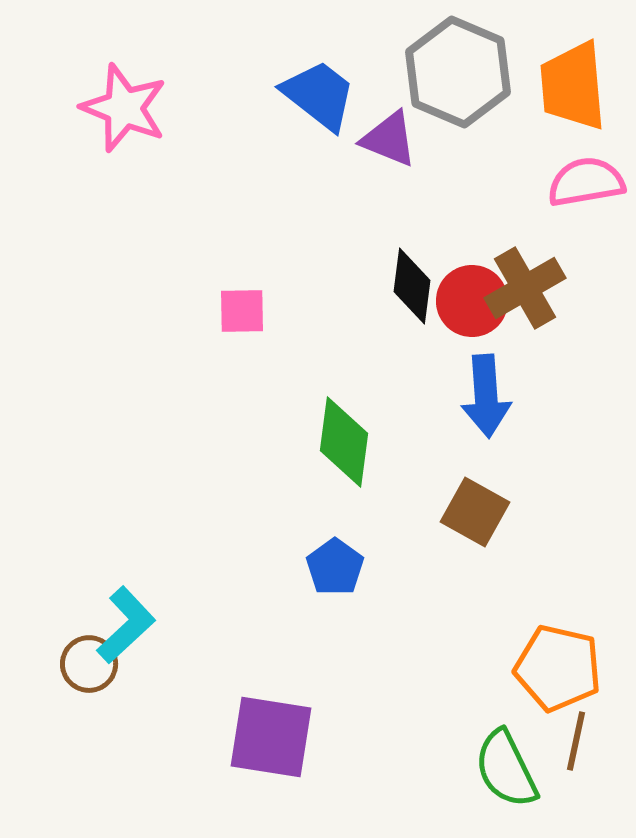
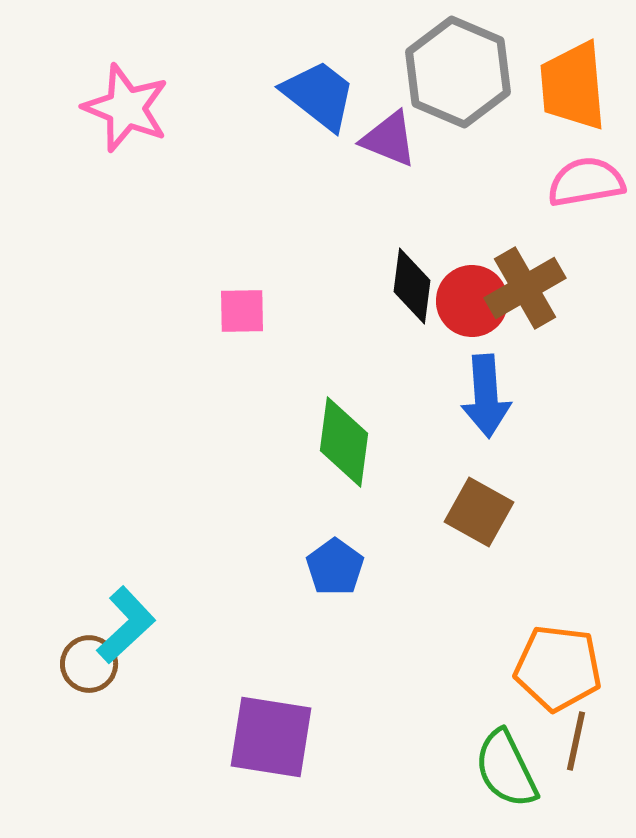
pink star: moved 2 px right
brown square: moved 4 px right
orange pentagon: rotated 6 degrees counterclockwise
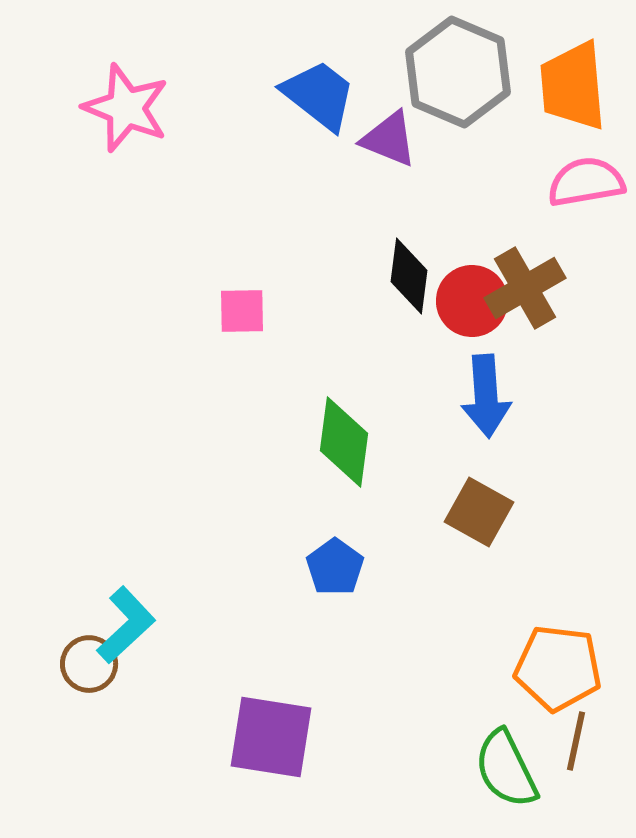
black diamond: moved 3 px left, 10 px up
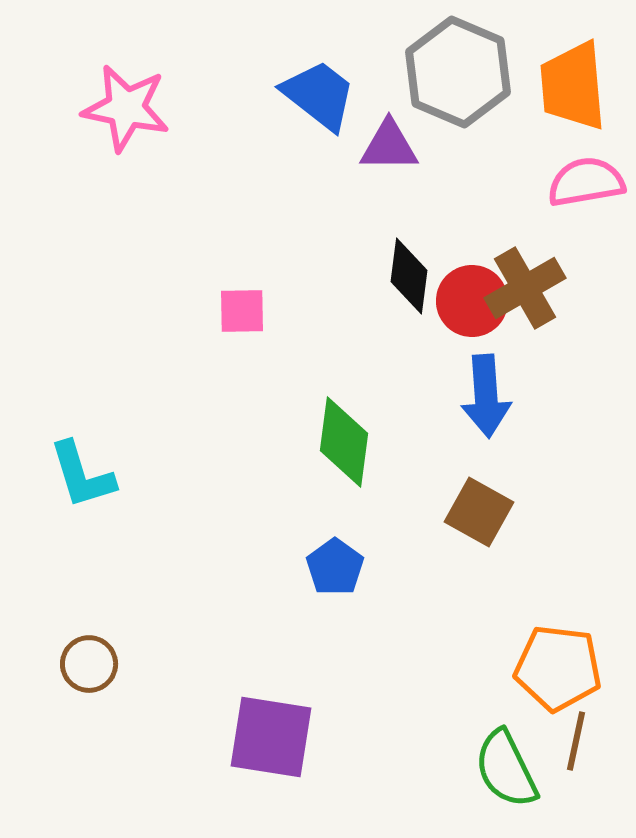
pink star: rotated 10 degrees counterclockwise
purple triangle: moved 7 px down; rotated 22 degrees counterclockwise
cyan L-shape: moved 44 px left, 150 px up; rotated 116 degrees clockwise
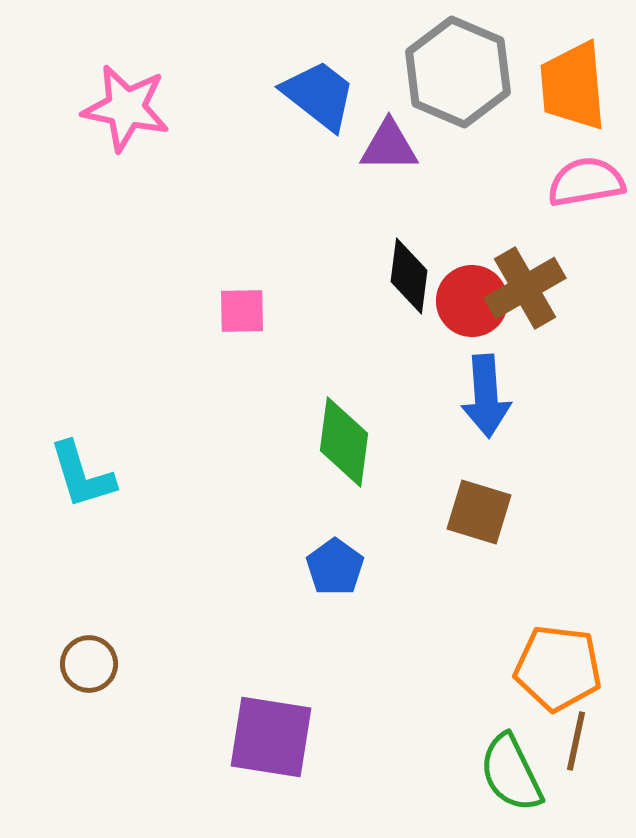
brown square: rotated 12 degrees counterclockwise
green semicircle: moved 5 px right, 4 px down
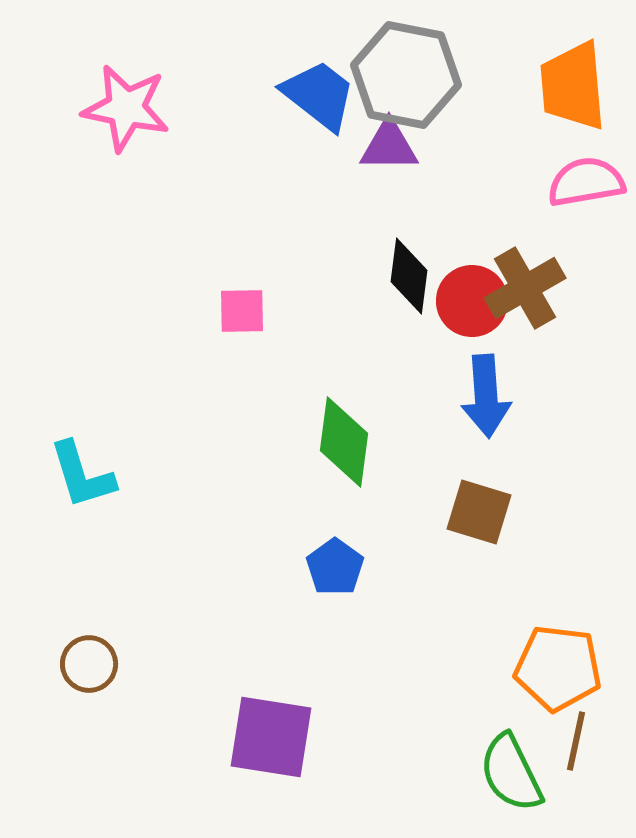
gray hexagon: moved 52 px left, 3 px down; rotated 12 degrees counterclockwise
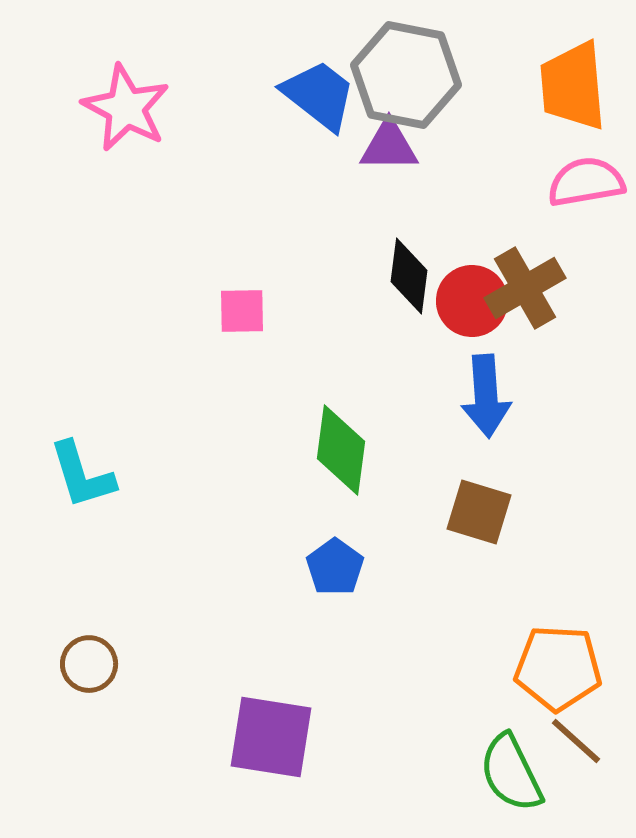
pink star: rotated 16 degrees clockwise
green diamond: moved 3 px left, 8 px down
orange pentagon: rotated 4 degrees counterclockwise
brown line: rotated 60 degrees counterclockwise
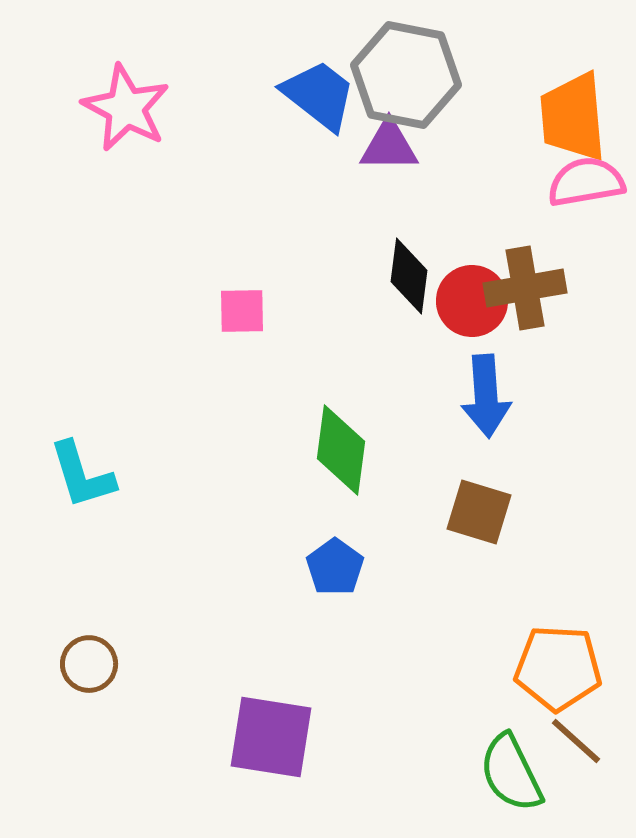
orange trapezoid: moved 31 px down
brown cross: rotated 20 degrees clockwise
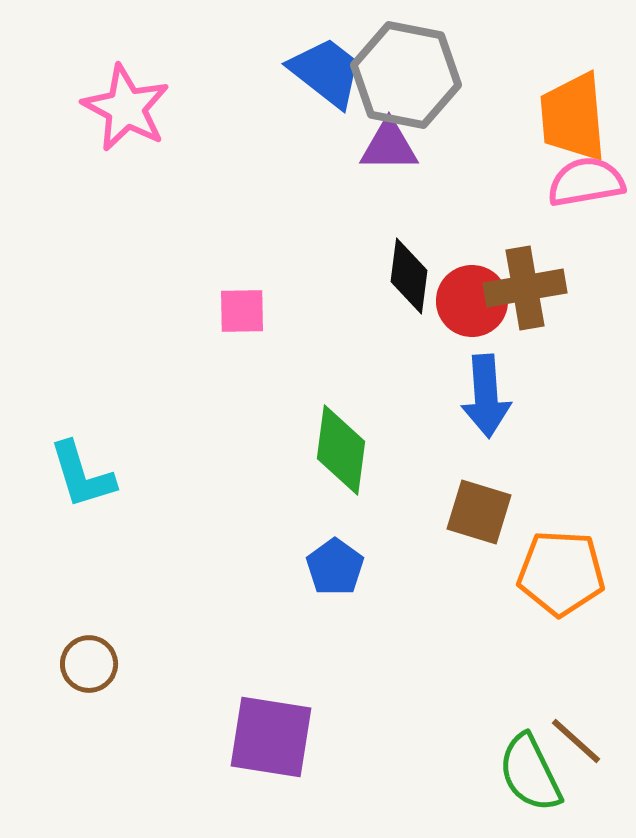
blue trapezoid: moved 7 px right, 23 px up
orange pentagon: moved 3 px right, 95 px up
green semicircle: moved 19 px right
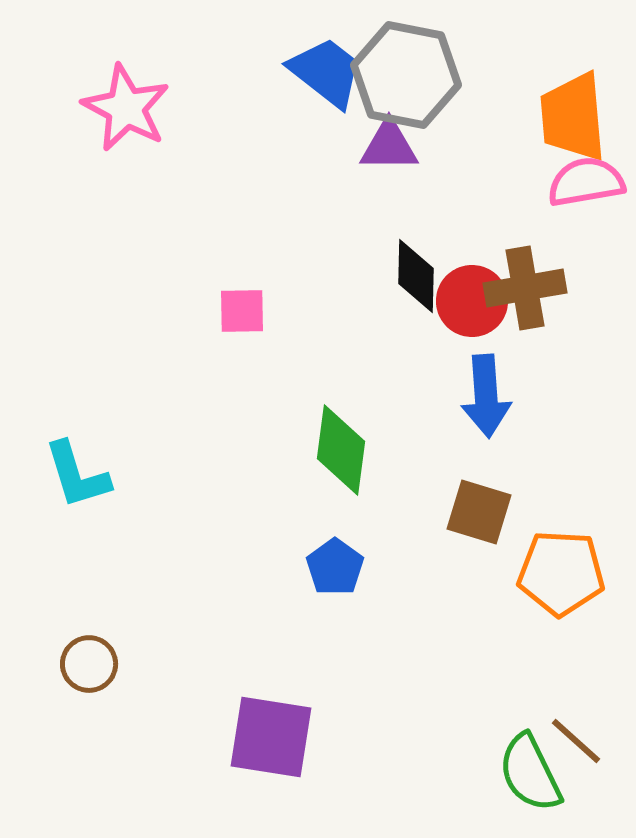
black diamond: moved 7 px right; rotated 6 degrees counterclockwise
cyan L-shape: moved 5 px left
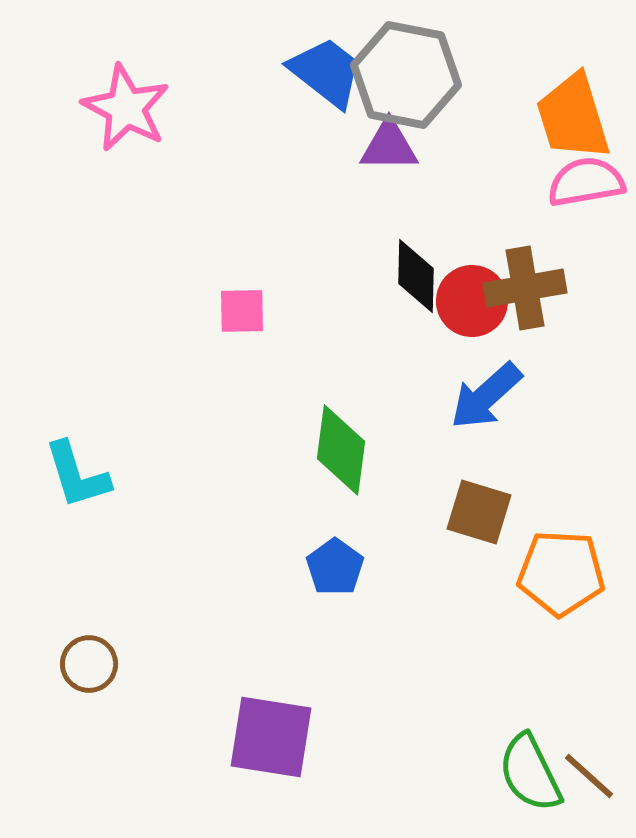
orange trapezoid: rotated 12 degrees counterclockwise
blue arrow: rotated 52 degrees clockwise
brown line: moved 13 px right, 35 px down
